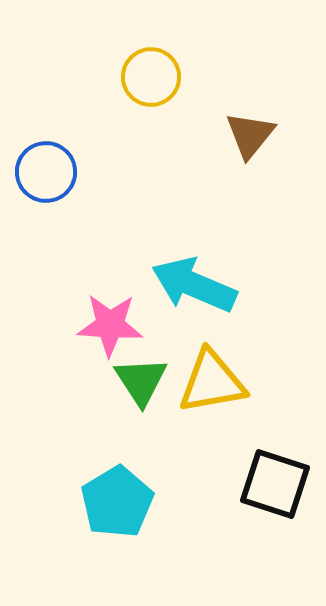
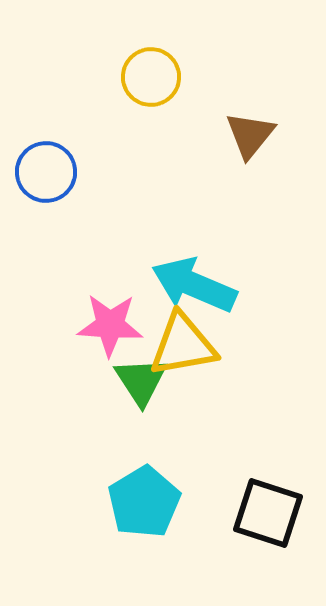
yellow triangle: moved 29 px left, 37 px up
black square: moved 7 px left, 29 px down
cyan pentagon: moved 27 px right
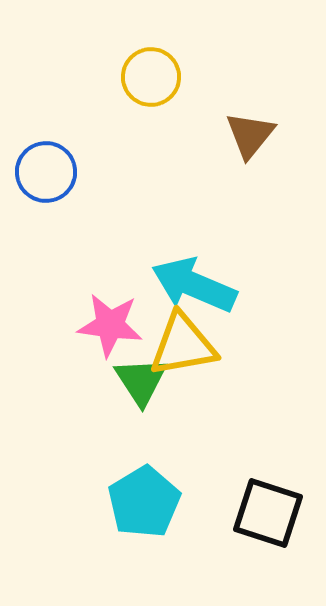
pink star: rotated 4 degrees clockwise
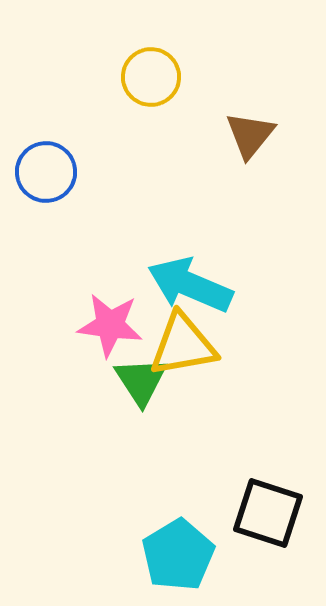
cyan arrow: moved 4 px left
cyan pentagon: moved 34 px right, 53 px down
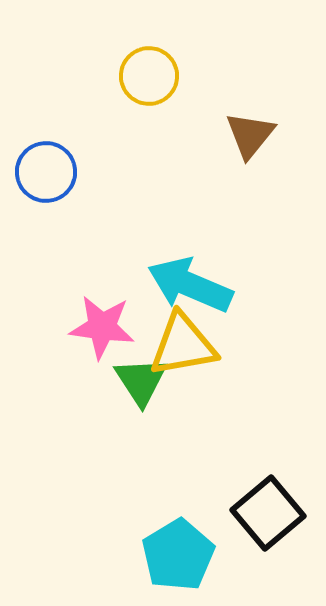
yellow circle: moved 2 px left, 1 px up
pink star: moved 8 px left, 2 px down
black square: rotated 32 degrees clockwise
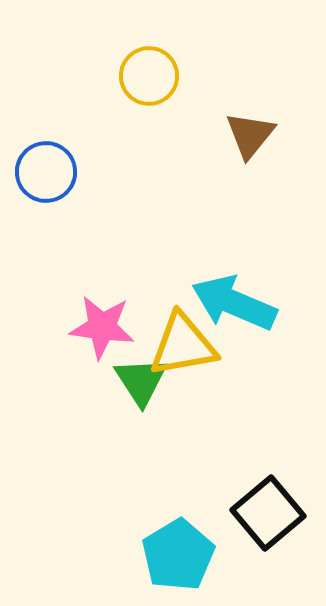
cyan arrow: moved 44 px right, 18 px down
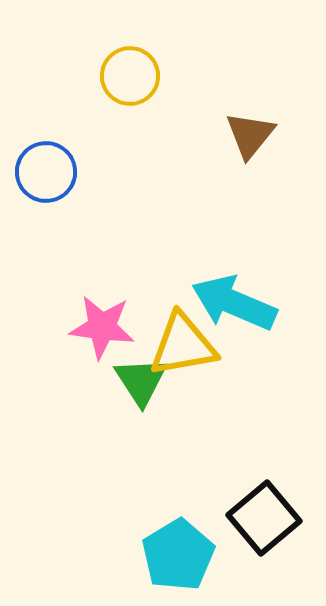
yellow circle: moved 19 px left
black square: moved 4 px left, 5 px down
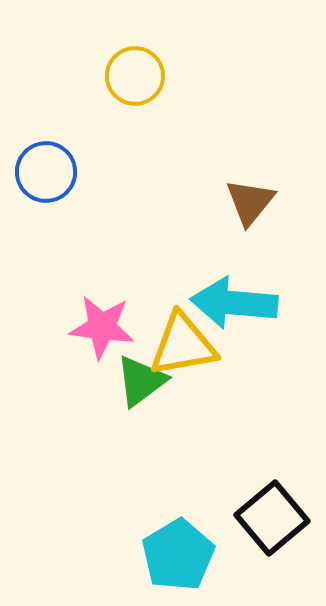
yellow circle: moved 5 px right
brown triangle: moved 67 px down
cyan arrow: rotated 18 degrees counterclockwise
green triangle: rotated 26 degrees clockwise
black square: moved 8 px right
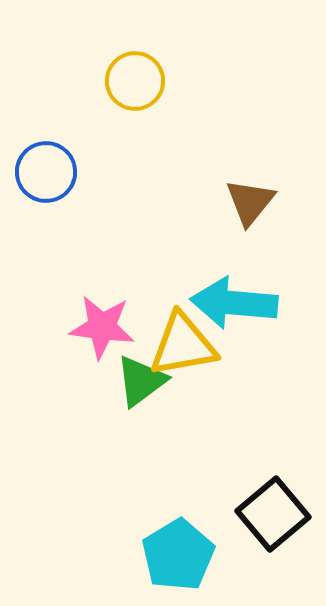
yellow circle: moved 5 px down
black square: moved 1 px right, 4 px up
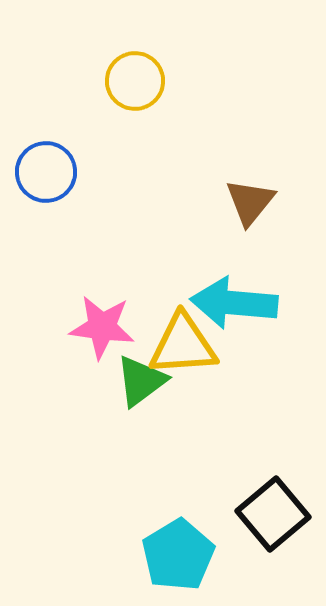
yellow triangle: rotated 6 degrees clockwise
